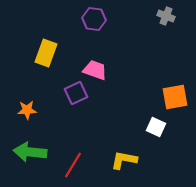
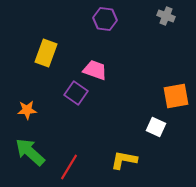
purple hexagon: moved 11 px right
purple square: rotated 30 degrees counterclockwise
orange square: moved 1 px right, 1 px up
green arrow: rotated 36 degrees clockwise
red line: moved 4 px left, 2 px down
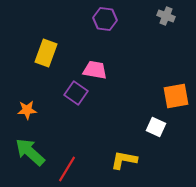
pink trapezoid: rotated 10 degrees counterclockwise
red line: moved 2 px left, 2 px down
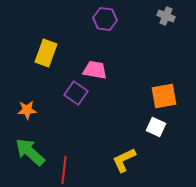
orange square: moved 12 px left
yellow L-shape: rotated 36 degrees counterclockwise
red line: moved 3 px left, 1 px down; rotated 24 degrees counterclockwise
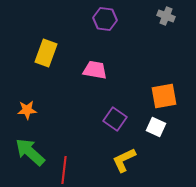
purple square: moved 39 px right, 26 px down
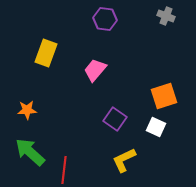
pink trapezoid: rotated 60 degrees counterclockwise
orange square: rotated 8 degrees counterclockwise
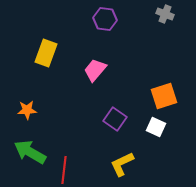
gray cross: moved 1 px left, 2 px up
green arrow: rotated 12 degrees counterclockwise
yellow L-shape: moved 2 px left, 4 px down
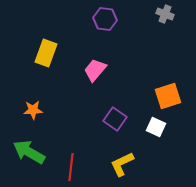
orange square: moved 4 px right
orange star: moved 6 px right
green arrow: moved 1 px left
red line: moved 7 px right, 3 px up
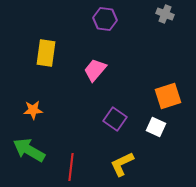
yellow rectangle: rotated 12 degrees counterclockwise
green arrow: moved 2 px up
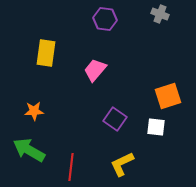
gray cross: moved 5 px left
orange star: moved 1 px right, 1 px down
white square: rotated 18 degrees counterclockwise
